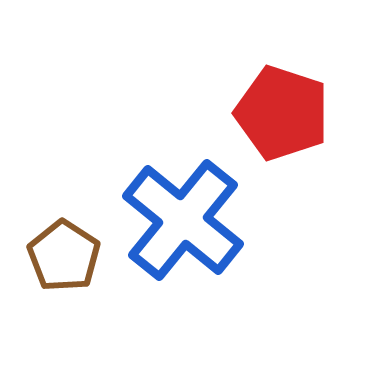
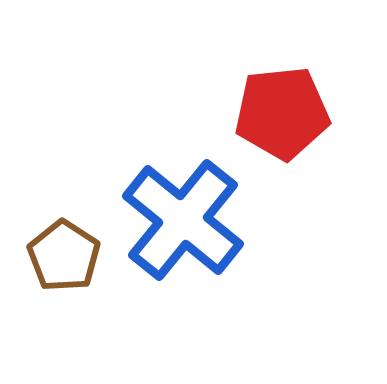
red pentagon: rotated 24 degrees counterclockwise
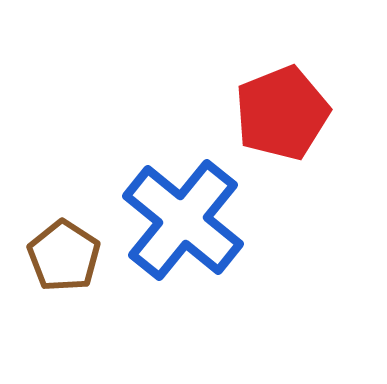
red pentagon: rotated 16 degrees counterclockwise
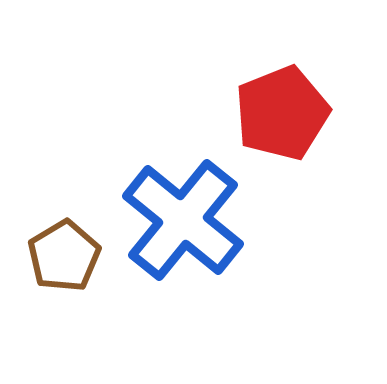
brown pentagon: rotated 8 degrees clockwise
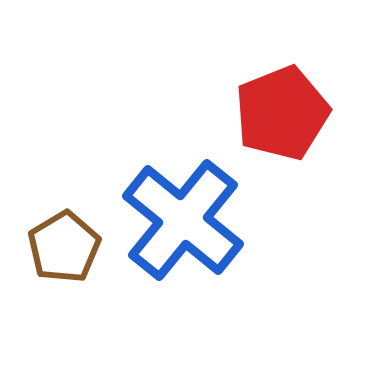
brown pentagon: moved 9 px up
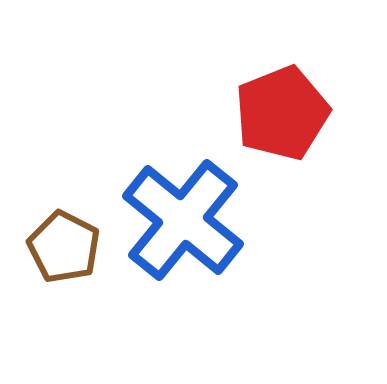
brown pentagon: rotated 14 degrees counterclockwise
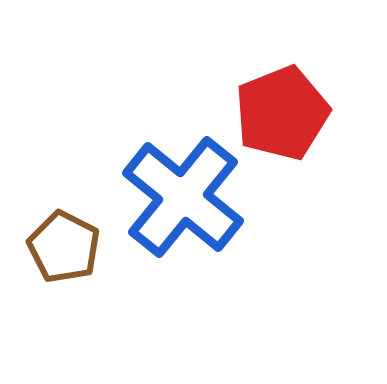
blue cross: moved 23 px up
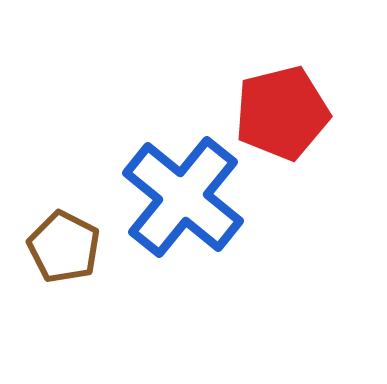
red pentagon: rotated 8 degrees clockwise
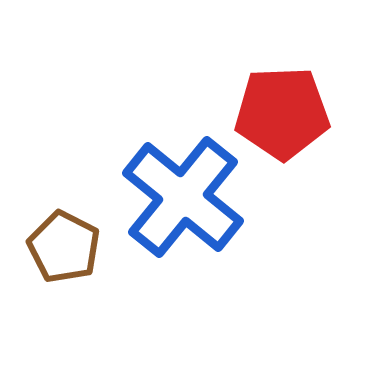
red pentagon: rotated 12 degrees clockwise
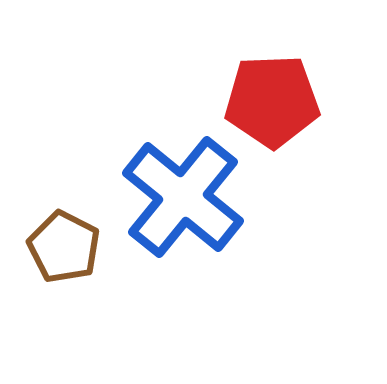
red pentagon: moved 10 px left, 12 px up
